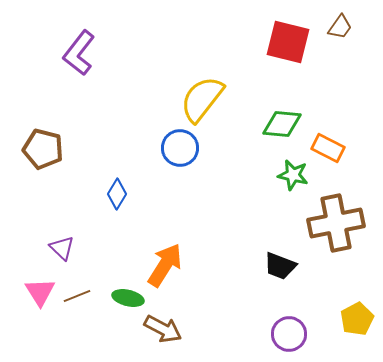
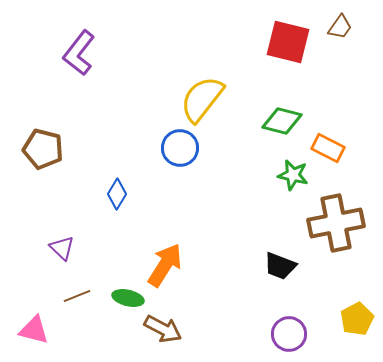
green diamond: moved 3 px up; rotated 9 degrees clockwise
pink triangle: moved 6 px left, 38 px down; rotated 44 degrees counterclockwise
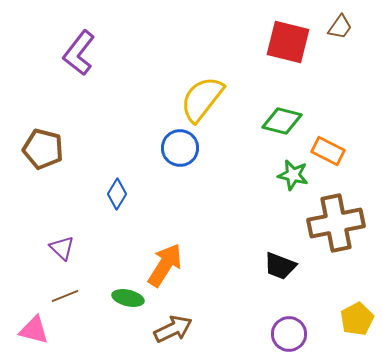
orange rectangle: moved 3 px down
brown line: moved 12 px left
brown arrow: moved 10 px right; rotated 54 degrees counterclockwise
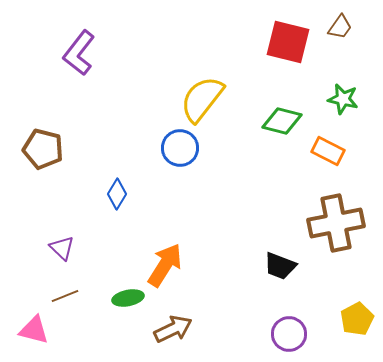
green star: moved 50 px right, 76 px up
green ellipse: rotated 24 degrees counterclockwise
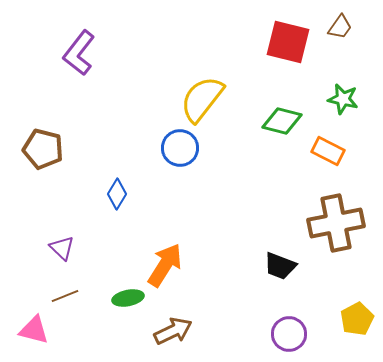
brown arrow: moved 2 px down
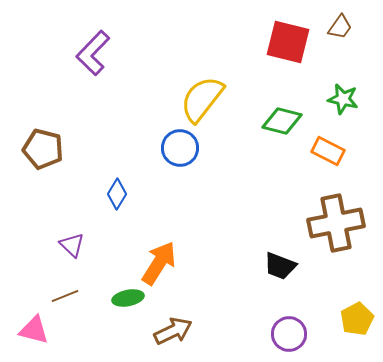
purple L-shape: moved 14 px right; rotated 6 degrees clockwise
purple triangle: moved 10 px right, 3 px up
orange arrow: moved 6 px left, 2 px up
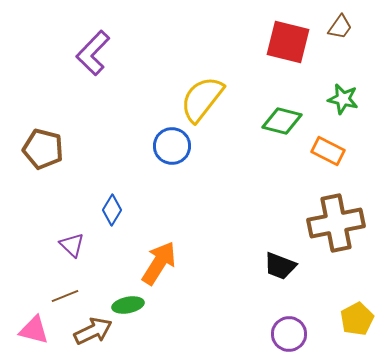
blue circle: moved 8 px left, 2 px up
blue diamond: moved 5 px left, 16 px down
green ellipse: moved 7 px down
brown arrow: moved 80 px left
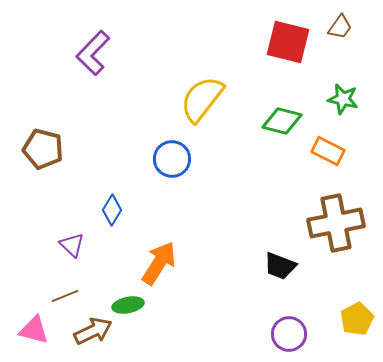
blue circle: moved 13 px down
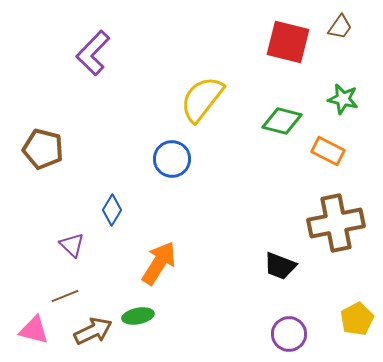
green ellipse: moved 10 px right, 11 px down
